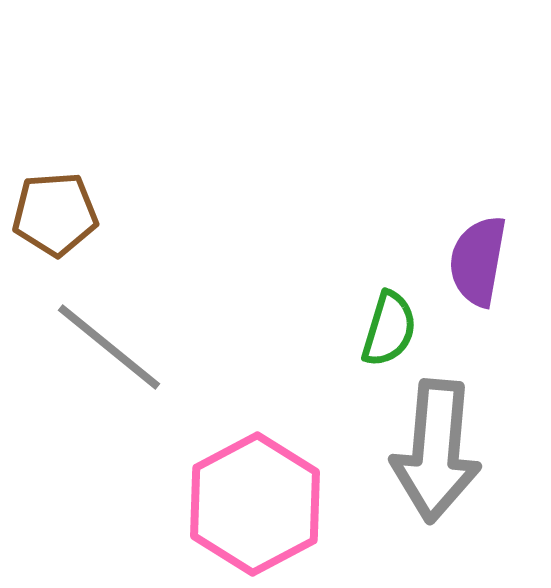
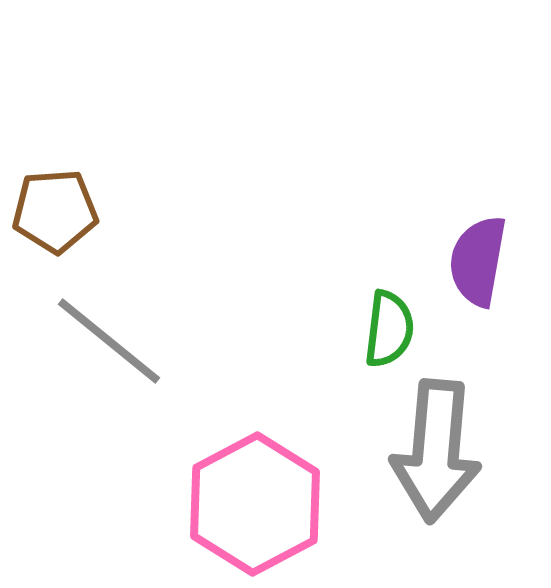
brown pentagon: moved 3 px up
green semicircle: rotated 10 degrees counterclockwise
gray line: moved 6 px up
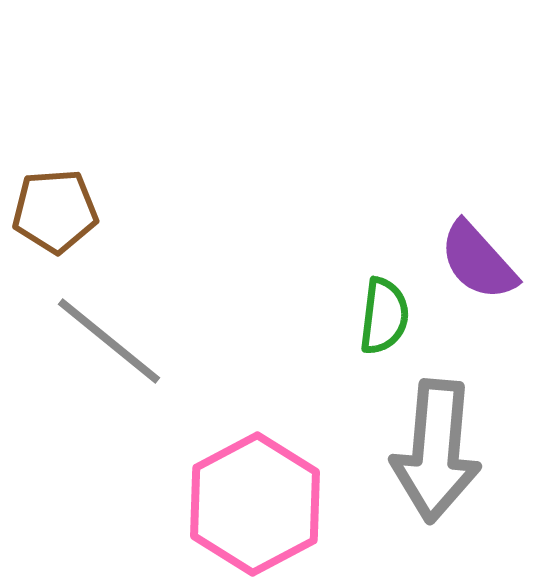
purple semicircle: rotated 52 degrees counterclockwise
green semicircle: moved 5 px left, 13 px up
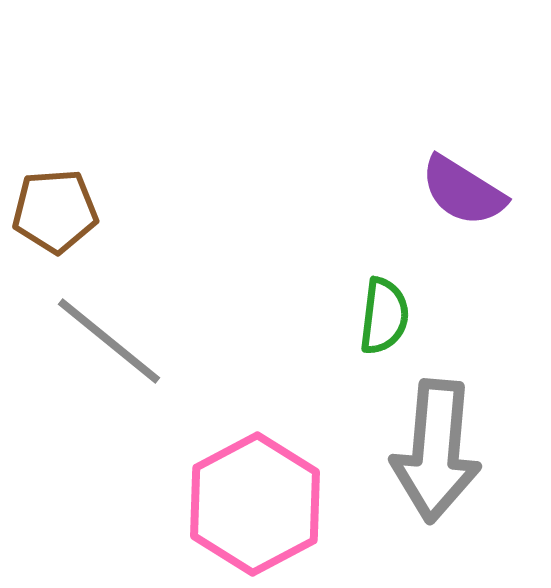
purple semicircle: moved 15 px left, 70 px up; rotated 16 degrees counterclockwise
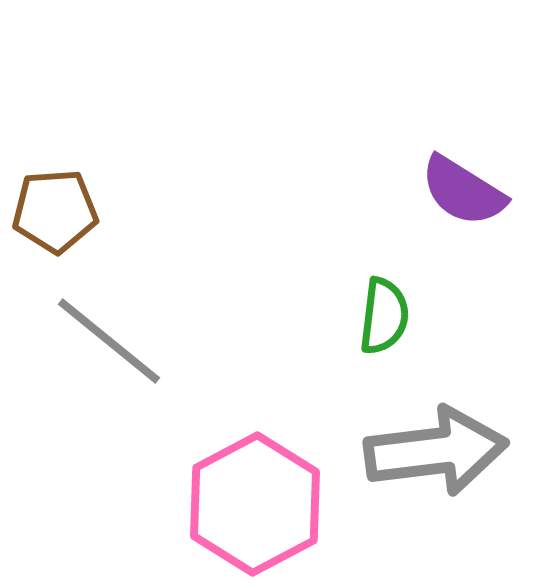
gray arrow: rotated 102 degrees counterclockwise
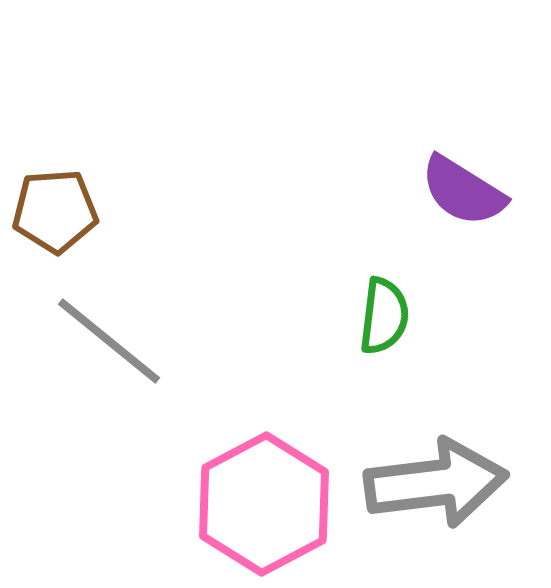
gray arrow: moved 32 px down
pink hexagon: moved 9 px right
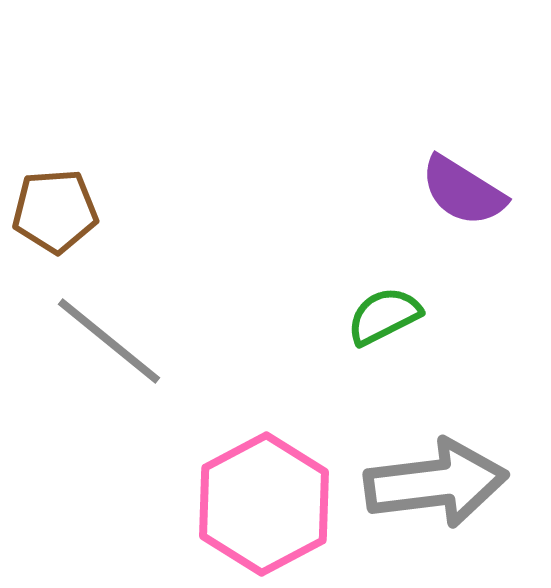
green semicircle: rotated 124 degrees counterclockwise
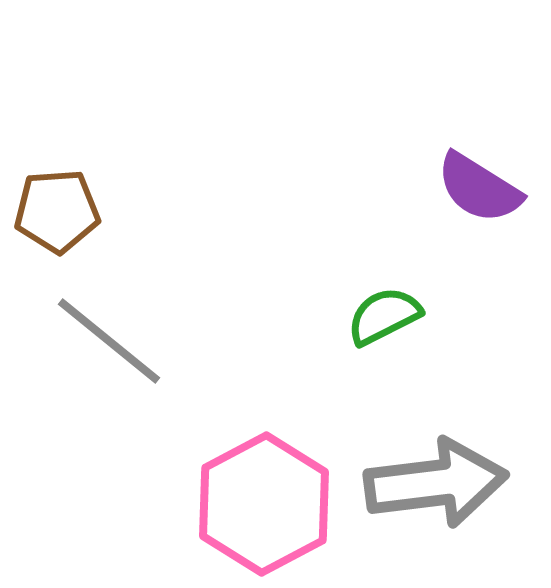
purple semicircle: moved 16 px right, 3 px up
brown pentagon: moved 2 px right
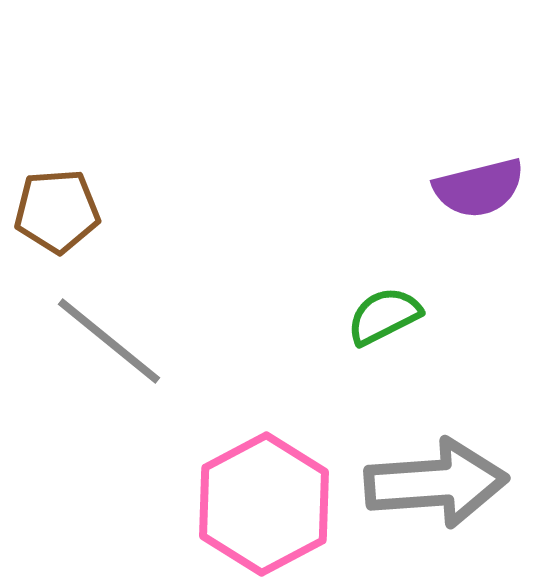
purple semicircle: rotated 46 degrees counterclockwise
gray arrow: rotated 3 degrees clockwise
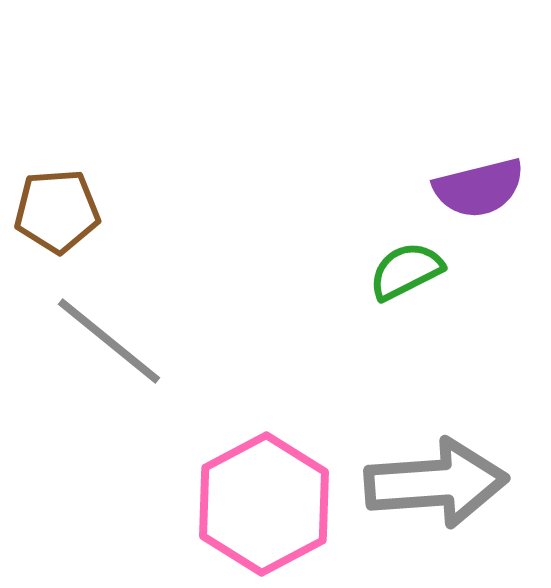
green semicircle: moved 22 px right, 45 px up
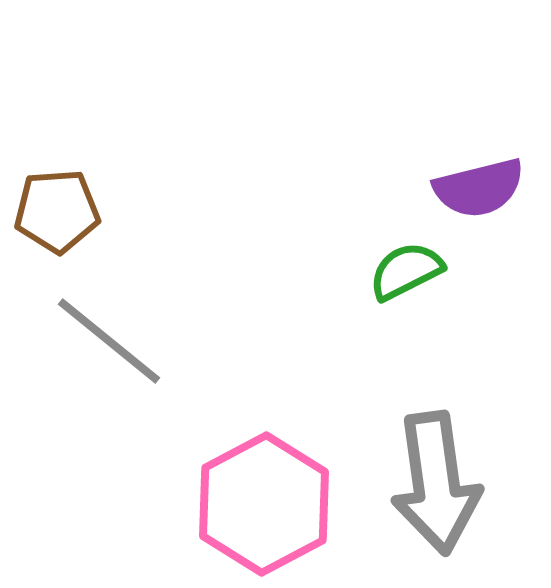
gray arrow: rotated 86 degrees clockwise
